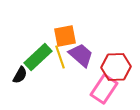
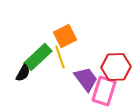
orange square: rotated 15 degrees counterclockwise
purple trapezoid: moved 5 px right, 24 px down; rotated 12 degrees clockwise
black semicircle: moved 3 px right, 2 px up
pink rectangle: moved 2 px down; rotated 16 degrees counterclockwise
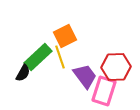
purple trapezoid: moved 1 px left, 3 px up
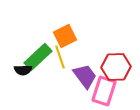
black semicircle: moved 3 px up; rotated 60 degrees clockwise
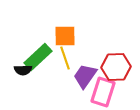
orange square: rotated 25 degrees clockwise
yellow line: moved 5 px right, 1 px down
purple trapezoid: rotated 108 degrees counterclockwise
pink rectangle: moved 1 px left, 1 px down
